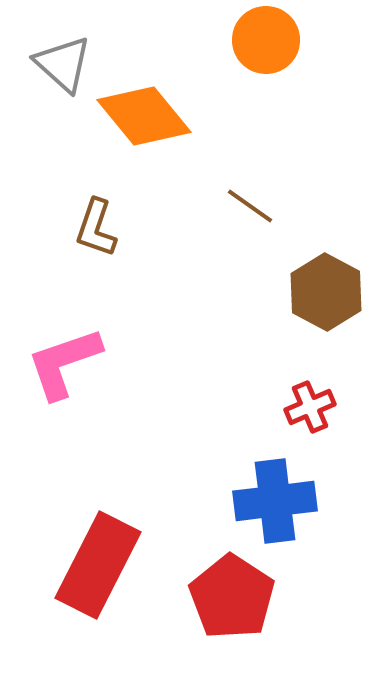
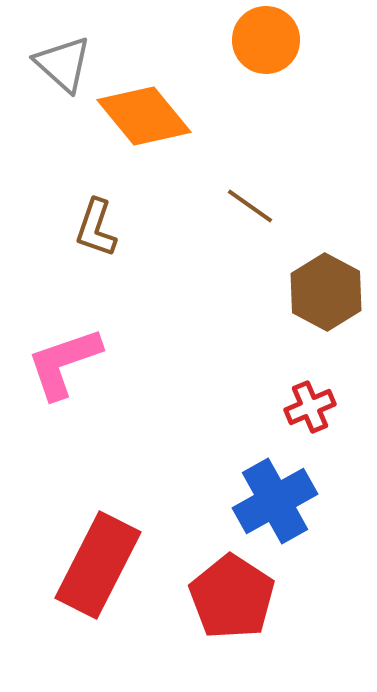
blue cross: rotated 22 degrees counterclockwise
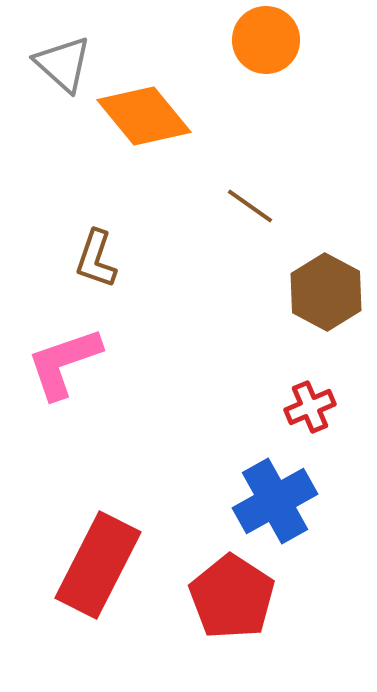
brown L-shape: moved 31 px down
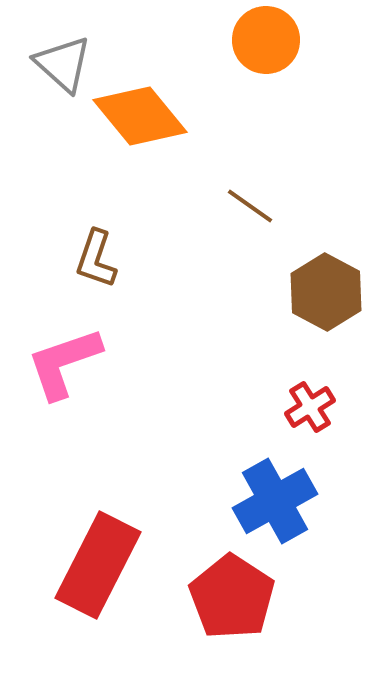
orange diamond: moved 4 px left
red cross: rotated 9 degrees counterclockwise
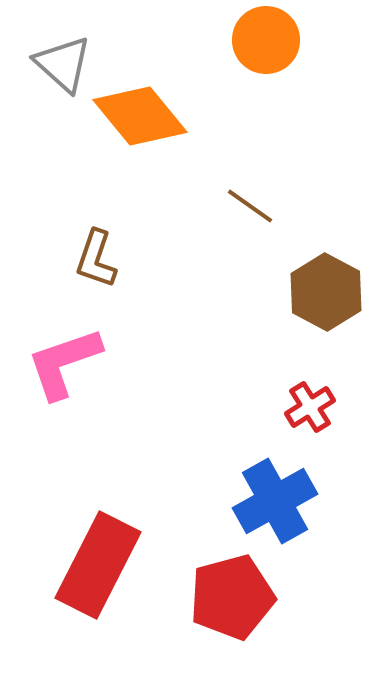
red pentagon: rotated 24 degrees clockwise
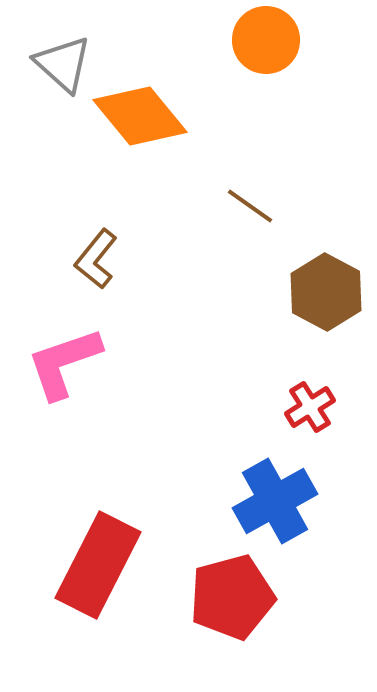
brown L-shape: rotated 20 degrees clockwise
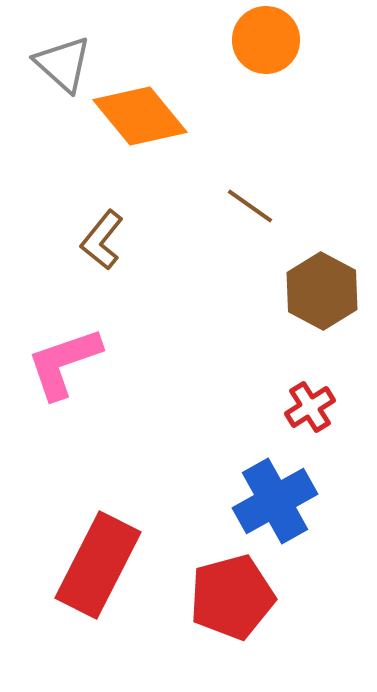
brown L-shape: moved 6 px right, 19 px up
brown hexagon: moved 4 px left, 1 px up
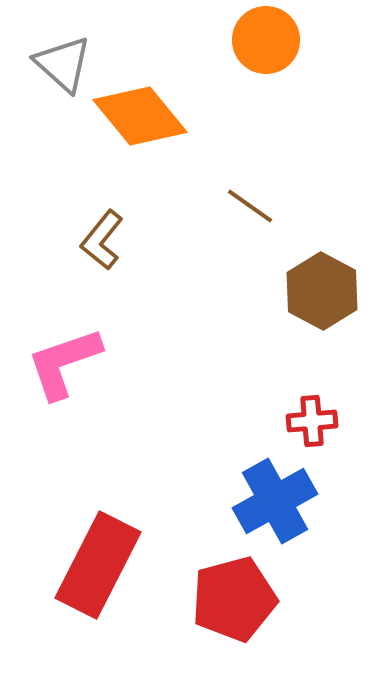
red cross: moved 2 px right, 14 px down; rotated 27 degrees clockwise
red pentagon: moved 2 px right, 2 px down
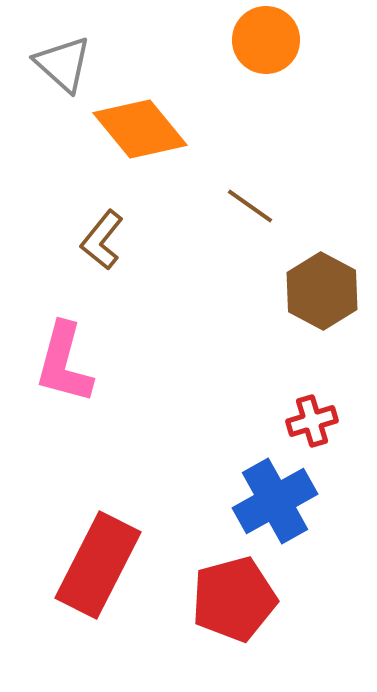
orange diamond: moved 13 px down
pink L-shape: rotated 56 degrees counterclockwise
red cross: rotated 12 degrees counterclockwise
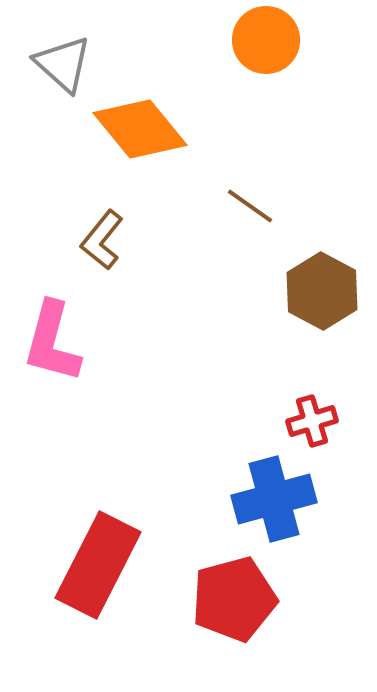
pink L-shape: moved 12 px left, 21 px up
blue cross: moved 1 px left, 2 px up; rotated 14 degrees clockwise
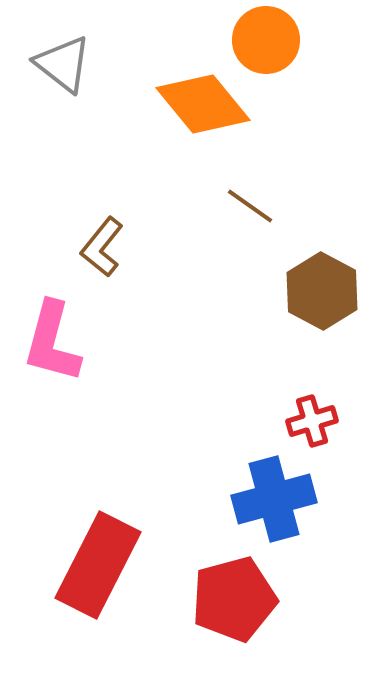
gray triangle: rotated 4 degrees counterclockwise
orange diamond: moved 63 px right, 25 px up
brown L-shape: moved 7 px down
